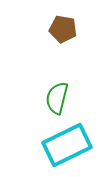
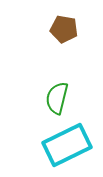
brown pentagon: moved 1 px right
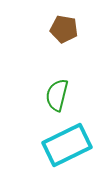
green semicircle: moved 3 px up
